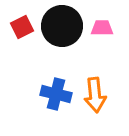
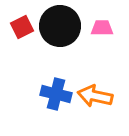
black circle: moved 2 px left
orange arrow: moved 1 px down; rotated 108 degrees clockwise
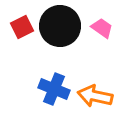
pink trapezoid: rotated 35 degrees clockwise
blue cross: moved 2 px left, 5 px up; rotated 8 degrees clockwise
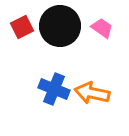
orange arrow: moved 3 px left, 3 px up
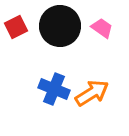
red square: moved 6 px left
orange arrow: rotated 136 degrees clockwise
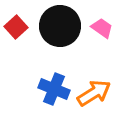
red square: rotated 15 degrees counterclockwise
orange arrow: moved 2 px right
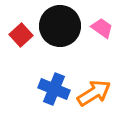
red square: moved 5 px right, 8 px down
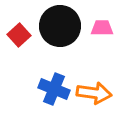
pink trapezoid: rotated 35 degrees counterclockwise
red square: moved 2 px left
orange arrow: rotated 40 degrees clockwise
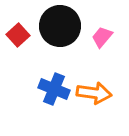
pink trapezoid: moved 9 px down; rotated 50 degrees counterclockwise
red square: moved 1 px left
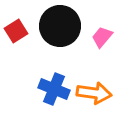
red square: moved 2 px left, 4 px up; rotated 10 degrees clockwise
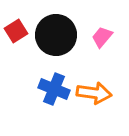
black circle: moved 4 px left, 9 px down
